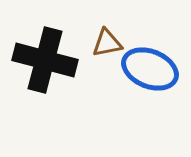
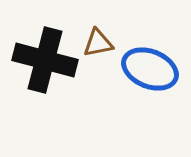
brown triangle: moved 9 px left
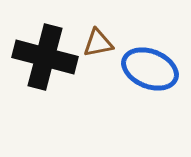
black cross: moved 3 px up
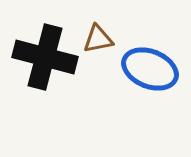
brown triangle: moved 4 px up
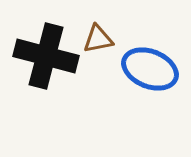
black cross: moved 1 px right, 1 px up
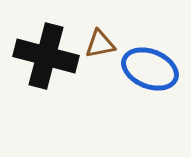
brown triangle: moved 2 px right, 5 px down
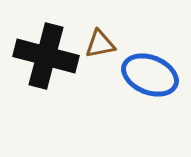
blue ellipse: moved 6 px down
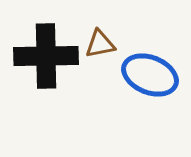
black cross: rotated 16 degrees counterclockwise
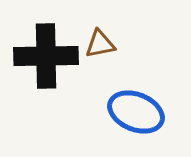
blue ellipse: moved 14 px left, 37 px down
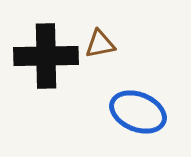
blue ellipse: moved 2 px right
